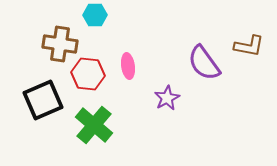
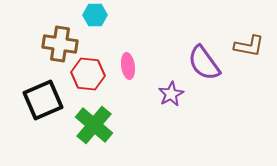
purple star: moved 4 px right, 4 px up
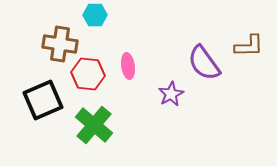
brown L-shape: rotated 12 degrees counterclockwise
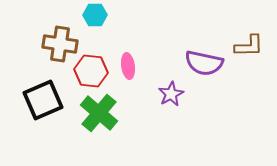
purple semicircle: rotated 42 degrees counterclockwise
red hexagon: moved 3 px right, 3 px up
green cross: moved 5 px right, 12 px up
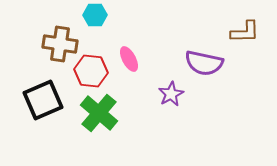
brown L-shape: moved 4 px left, 14 px up
pink ellipse: moved 1 px right, 7 px up; rotated 20 degrees counterclockwise
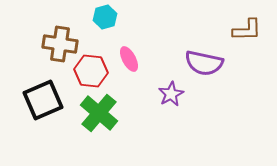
cyan hexagon: moved 10 px right, 2 px down; rotated 15 degrees counterclockwise
brown L-shape: moved 2 px right, 2 px up
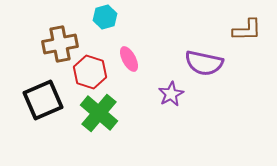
brown cross: rotated 20 degrees counterclockwise
red hexagon: moved 1 px left, 1 px down; rotated 12 degrees clockwise
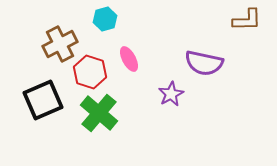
cyan hexagon: moved 2 px down
brown L-shape: moved 10 px up
brown cross: rotated 16 degrees counterclockwise
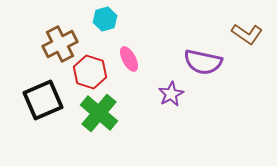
brown L-shape: moved 14 px down; rotated 36 degrees clockwise
purple semicircle: moved 1 px left, 1 px up
